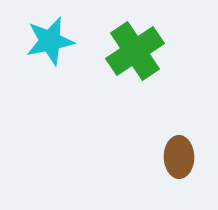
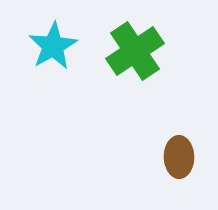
cyan star: moved 3 px right, 5 px down; rotated 18 degrees counterclockwise
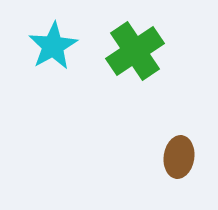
brown ellipse: rotated 9 degrees clockwise
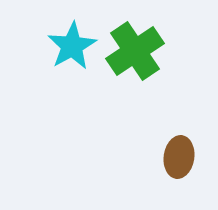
cyan star: moved 19 px right
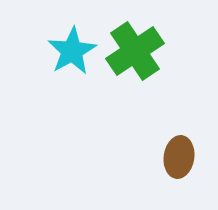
cyan star: moved 5 px down
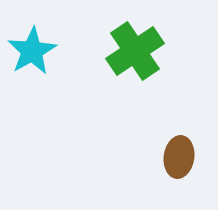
cyan star: moved 40 px left
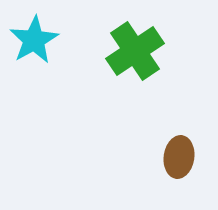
cyan star: moved 2 px right, 11 px up
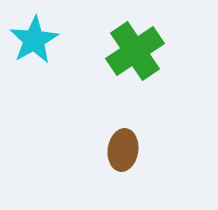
brown ellipse: moved 56 px left, 7 px up
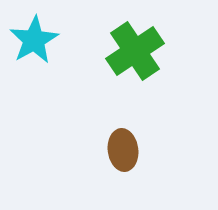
brown ellipse: rotated 15 degrees counterclockwise
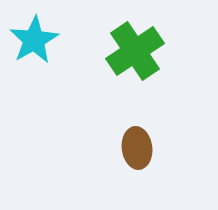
brown ellipse: moved 14 px right, 2 px up
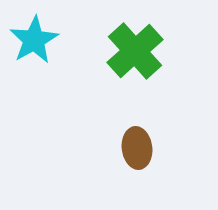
green cross: rotated 8 degrees counterclockwise
